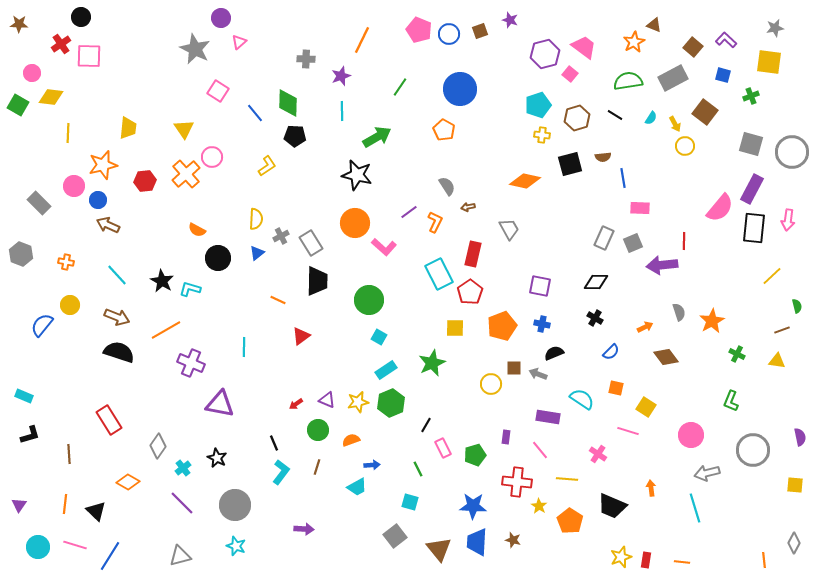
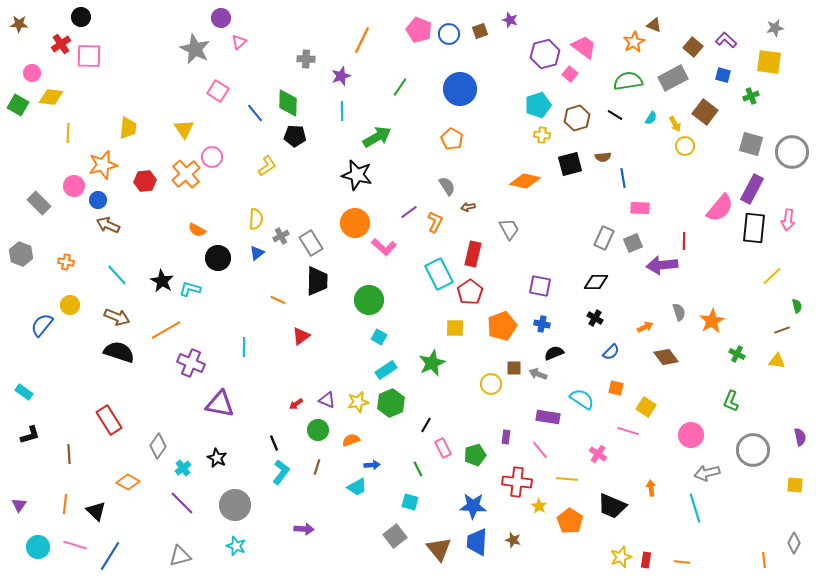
orange pentagon at (444, 130): moved 8 px right, 9 px down
cyan rectangle at (24, 396): moved 4 px up; rotated 12 degrees clockwise
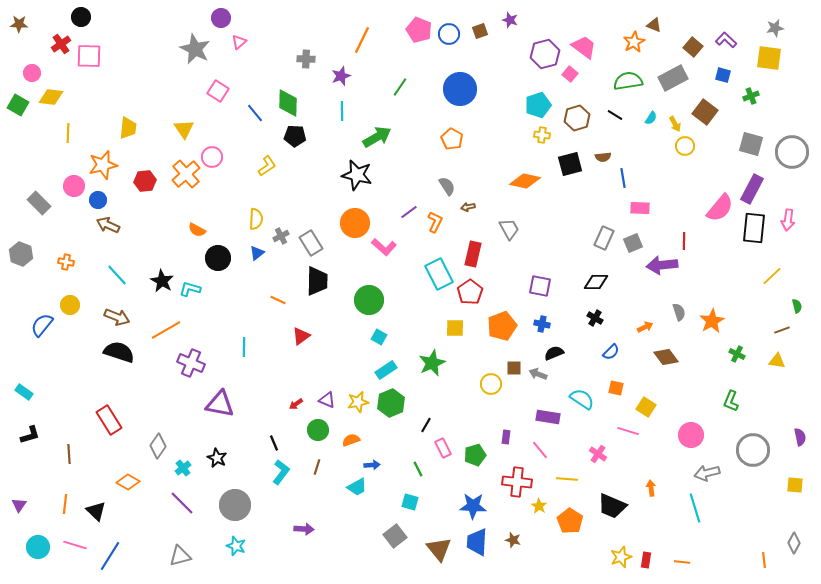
yellow square at (769, 62): moved 4 px up
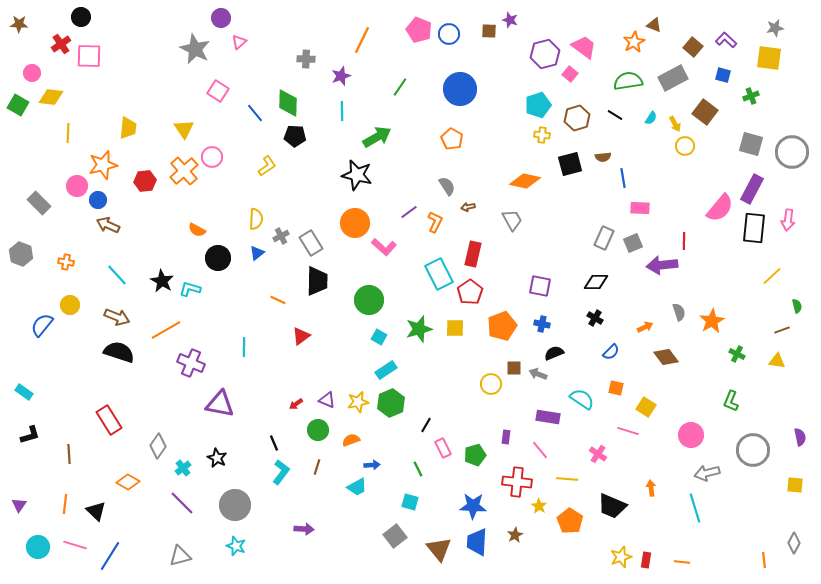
brown square at (480, 31): moved 9 px right; rotated 21 degrees clockwise
orange cross at (186, 174): moved 2 px left, 3 px up
pink circle at (74, 186): moved 3 px right
gray trapezoid at (509, 229): moved 3 px right, 9 px up
green star at (432, 363): moved 13 px left, 34 px up; rotated 8 degrees clockwise
brown star at (513, 540): moved 2 px right, 5 px up; rotated 28 degrees clockwise
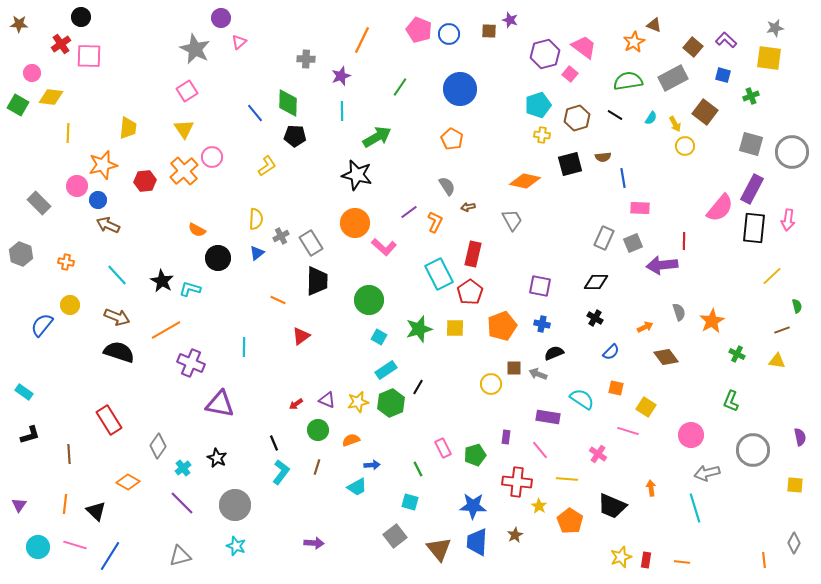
pink square at (218, 91): moved 31 px left; rotated 25 degrees clockwise
black line at (426, 425): moved 8 px left, 38 px up
purple arrow at (304, 529): moved 10 px right, 14 px down
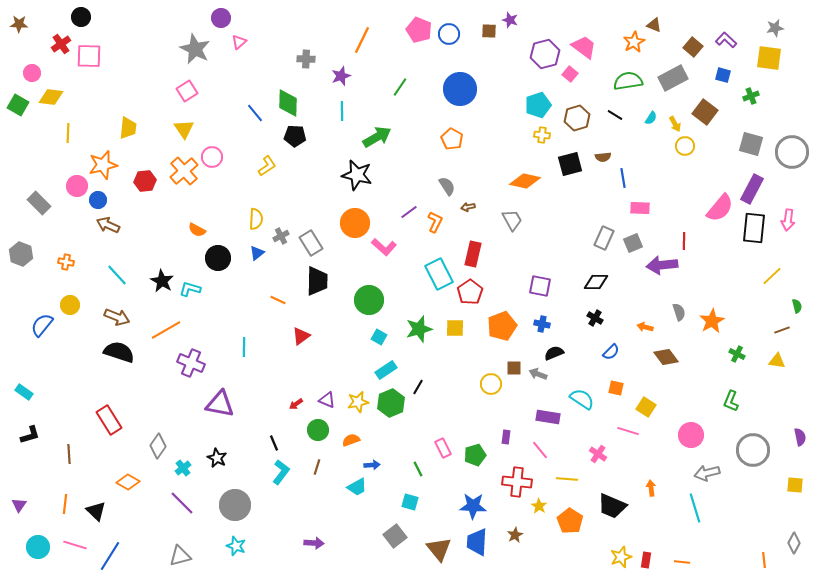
orange arrow at (645, 327): rotated 140 degrees counterclockwise
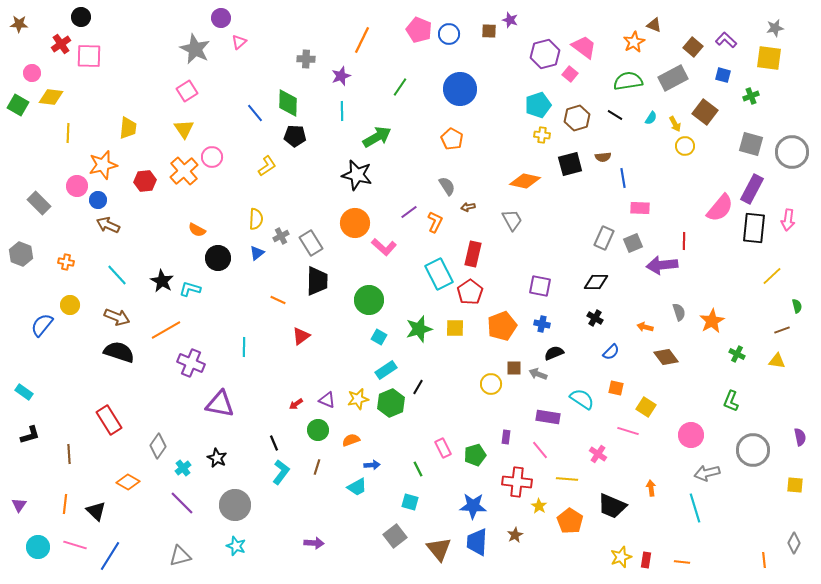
yellow star at (358, 402): moved 3 px up
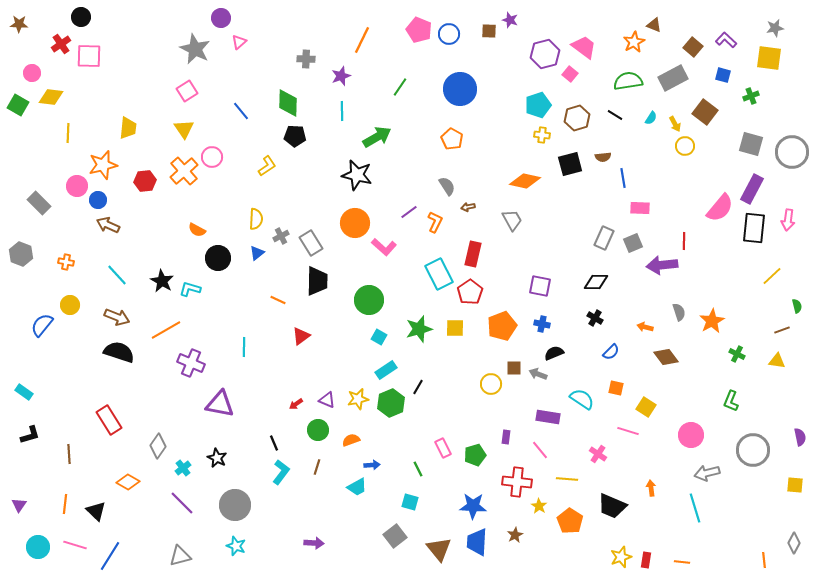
blue line at (255, 113): moved 14 px left, 2 px up
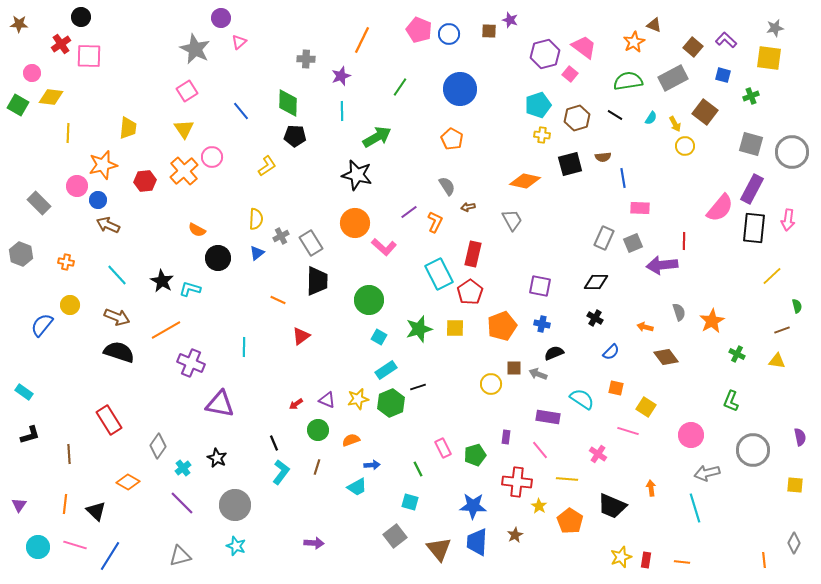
black line at (418, 387): rotated 42 degrees clockwise
